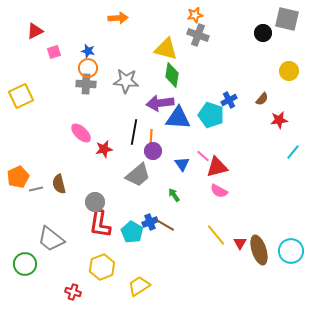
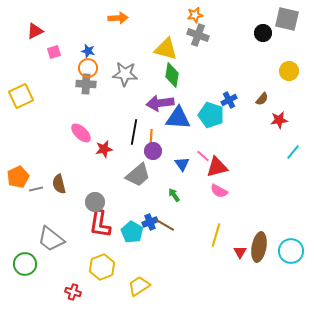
gray star at (126, 81): moved 1 px left, 7 px up
yellow line at (216, 235): rotated 55 degrees clockwise
red triangle at (240, 243): moved 9 px down
brown ellipse at (259, 250): moved 3 px up; rotated 28 degrees clockwise
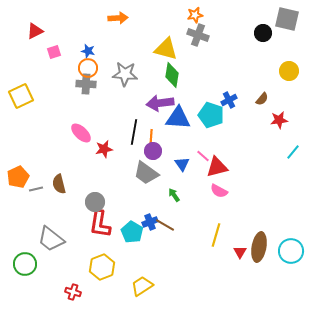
gray trapezoid at (138, 175): moved 8 px right, 2 px up; rotated 76 degrees clockwise
yellow trapezoid at (139, 286): moved 3 px right
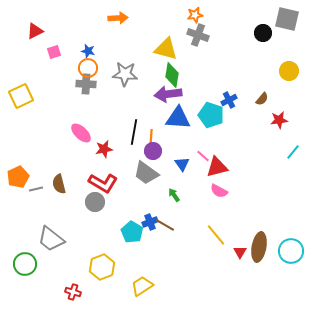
purple arrow at (160, 103): moved 8 px right, 9 px up
red L-shape at (100, 224): moved 3 px right, 41 px up; rotated 68 degrees counterclockwise
yellow line at (216, 235): rotated 55 degrees counterclockwise
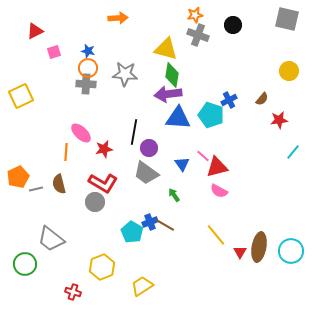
black circle at (263, 33): moved 30 px left, 8 px up
orange line at (151, 138): moved 85 px left, 14 px down
purple circle at (153, 151): moved 4 px left, 3 px up
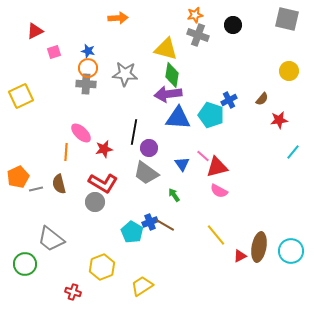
red triangle at (240, 252): moved 4 px down; rotated 32 degrees clockwise
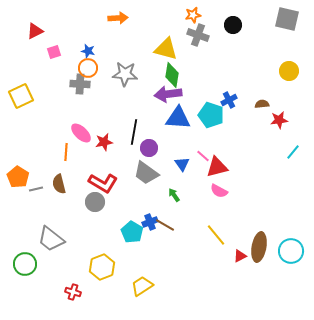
orange star at (195, 15): moved 2 px left
gray cross at (86, 84): moved 6 px left
brown semicircle at (262, 99): moved 5 px down; rotated 136 degrees counterclockwise
red star at (104, 149): moved 7 px up
orange pentagon at (18, 177): rotated 15 degrees counterclockwise
